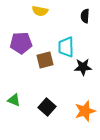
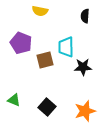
purple pentagon: rotated 25 degrees clockwise
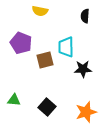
black star: moved 2 px down
green triangle: rotated 16 degrees counterclockwise
orange star: moved 1 px right, 1 px down
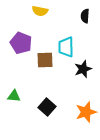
brown square: rotated 12 degrees clockwise
black star: rotated 18 degrees counterclockwise
green triangle: moved 4 px up
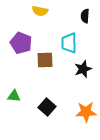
cyan trapezoid: moved 3 px right, 4 px up
orange star: rotated 15 degrees clockwise
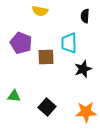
brown square: moved 1 px right, 3 px up
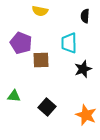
brown square: moved 5 px left, 3 px down
orange star: moved 3 px down; rotated 25 degrees clockwise
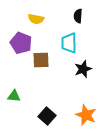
yellow semicircle: moved 4 px left, 8 px down
black semicircle: moved 7 px left
black square: moved 9 px down
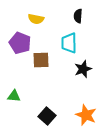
purple pentagon: moved 1 px left
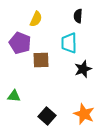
yellow semicircle: rotated 77 degrees counterclockwise
orange star: moved 2 px left, 1 px up
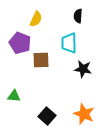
black star: rotated 30 degrees clockwise
